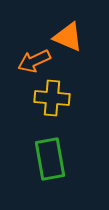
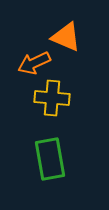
orange triangle: moved 2 px left
orange arrow: moved 2 px down
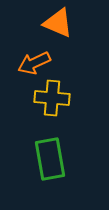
orange triangle: moved 8 px left, 14 px up
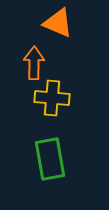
orange arrow: rotated 116 degrees clockwise
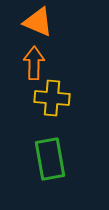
orange triangle: moved 20 px left, 1 px up
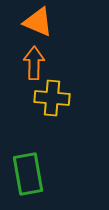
green rectangle: moved 22 px left, 15 px down
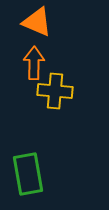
orange triangle: moved 1 px left
yellow cross: moved 3 px right, 7 px up
